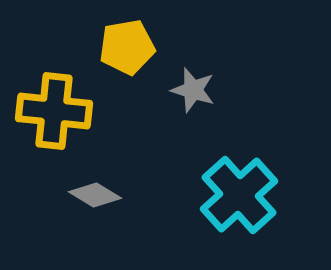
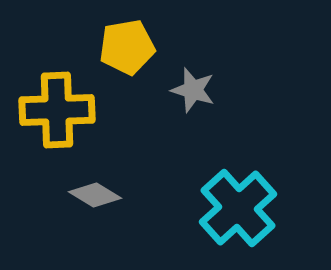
yellow cross: moved 3 px right, 1 px up; rotated 8 degrees counterclockwise
cyan cross: moved 1 px left, 13 px down
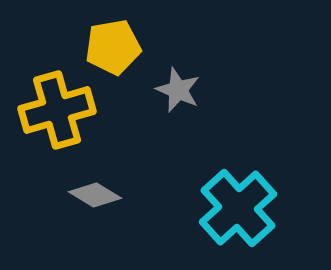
yellow pentagon: moved 14 px left
gray star: moved 15 px left; rotated 6 degrees clockwise
yellow cross: rotated 14 degrees counterclockwise
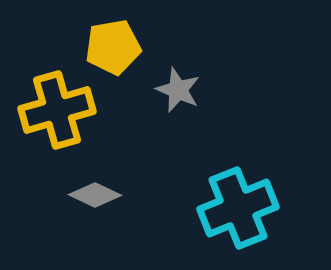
gray diamond: rotated 6 degrees counterclockwise
cyan cross: rotated 20 degrees clockwise
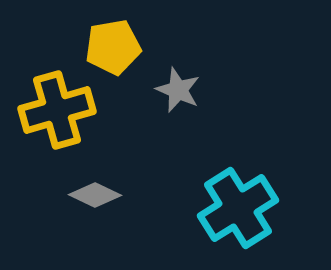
cyan cross: rotated 10 degrees counterclockwise
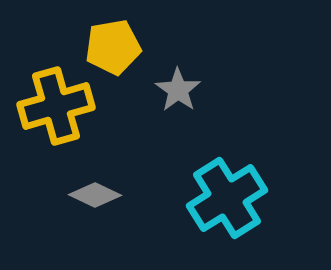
gray star: rotated 12 degrees clockwise
yellow cross: moved 1 px left, 4 px up
cyan cross: moved 11 px left, 10 px up
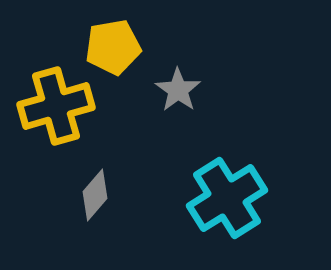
gray diamond: rotated 75 degrees counterclockwise
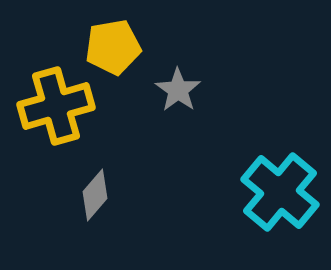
cyan cross: moved 53 px right, 6 px up; rotated 18 degrees counterclockwise
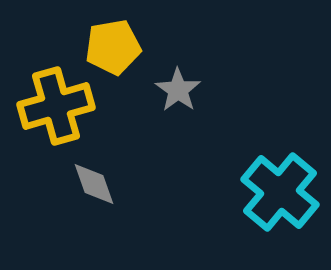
gray diamond: moved 1 px left, 11 px up; rotated 60 degrees counterclockwise
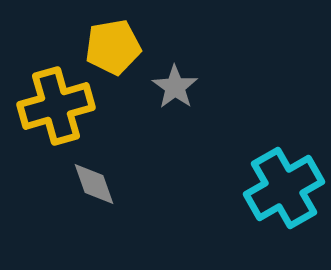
gray star: moved 3 px left, 3 px up
cyan cross: moved 4 px right, 4 px up; rotated 20 degrees clockwise
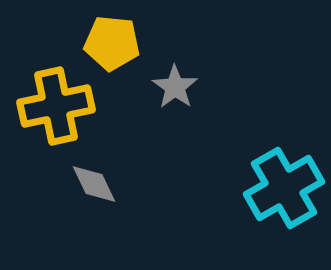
yellow pentagon: moved 1 px left, 4 px up; rotated 16 degrees clockwise
yellow cross: rotated 4 degrees clockwise
gray diamond: rotated 6 degrees counterclockwise
